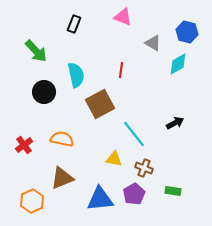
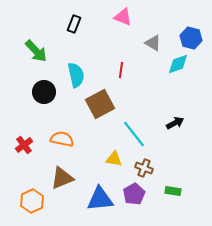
blue hexagon: moved 4 px right, 6 px down
cyan diamond: rotated 10 degrees clockwise
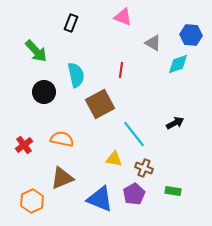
black rectangle: moved 3 px left, 1 px up
blue hexagon: moved 3 px up; rotated 10 degrees counterclockwise
blue triangle: rotated 28 degrees clockwise
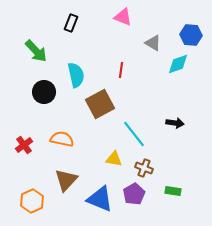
black arrow: rotated 36 degrees clockwise
brown triangle: moved 4 px right, 2 px down; rotated 25 degrees counterclockwise
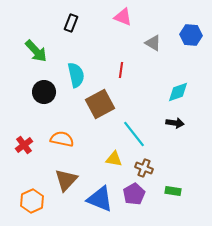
cyan diamond: moved 28 px down
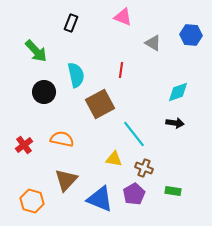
orange hexagon: rotated 20 degrees counterclockwise
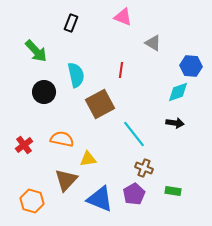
blue hexagon: moved 31 px down
yellow triangle: moved 26 px left; rotated 18 degrees counterclockwise
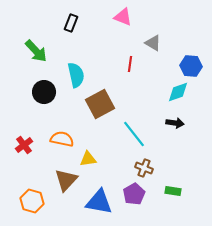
red line: moved 9 px right, 6 px up
blue triangle: moved 1 px left, 3 px down; rotated 12 degrees counterclockwise
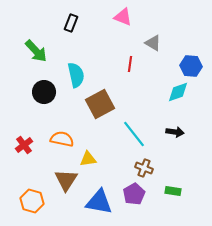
black arrow: moved 9 px down
brown triangle: rotated 10 degrees counterclockwise
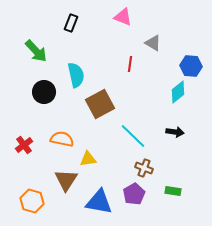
cyan diamond: rotated 20 degrees counterclockwise
cyan line: moved 1 px left, 2 px down; rotated 8 degrees counterclockwise
